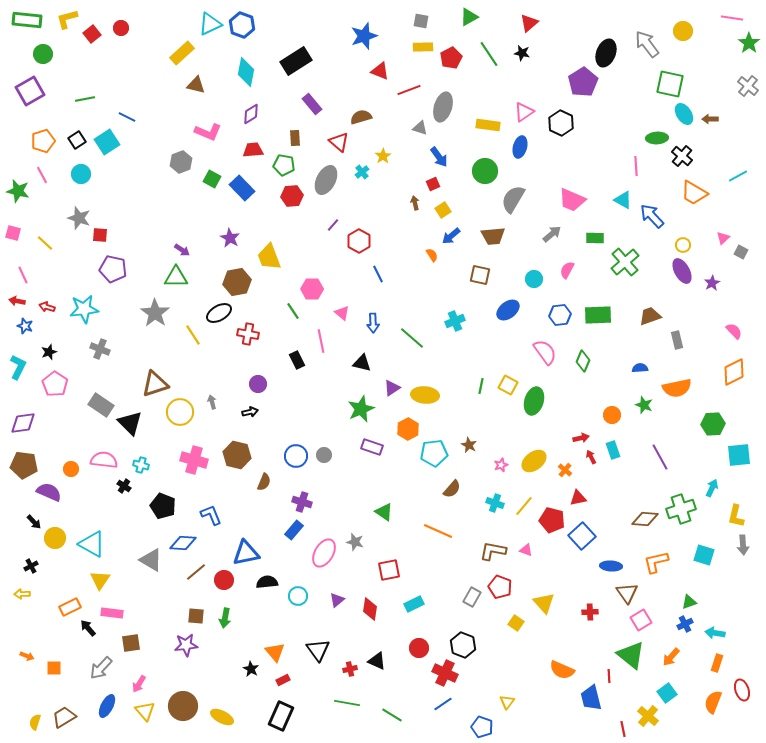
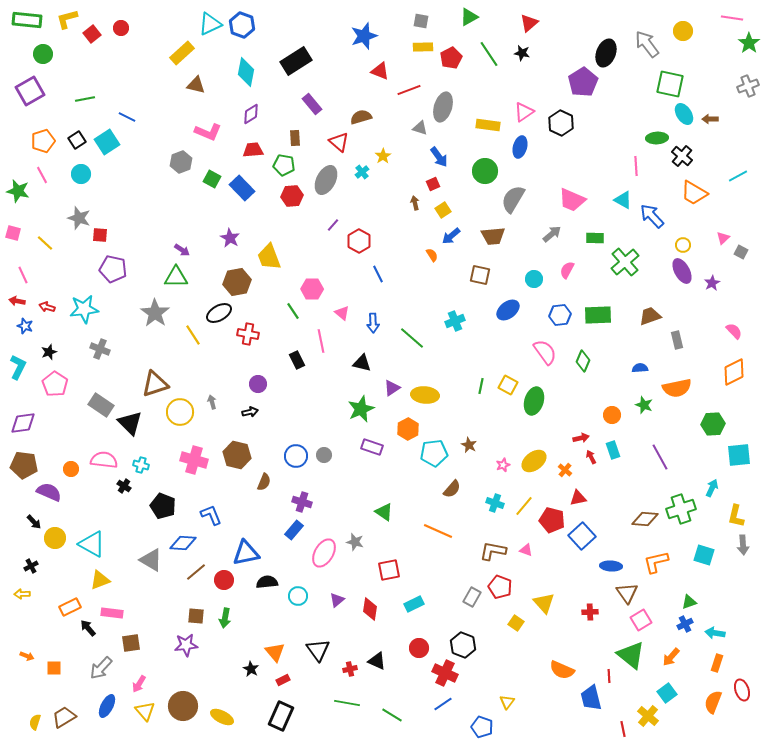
gray cross at (748, 86): rotated 30 degrees clockwise
pink star at (501, 465): moved 2 px right
yellow triangle at (100, 580): rotated 35 degrees clockwise
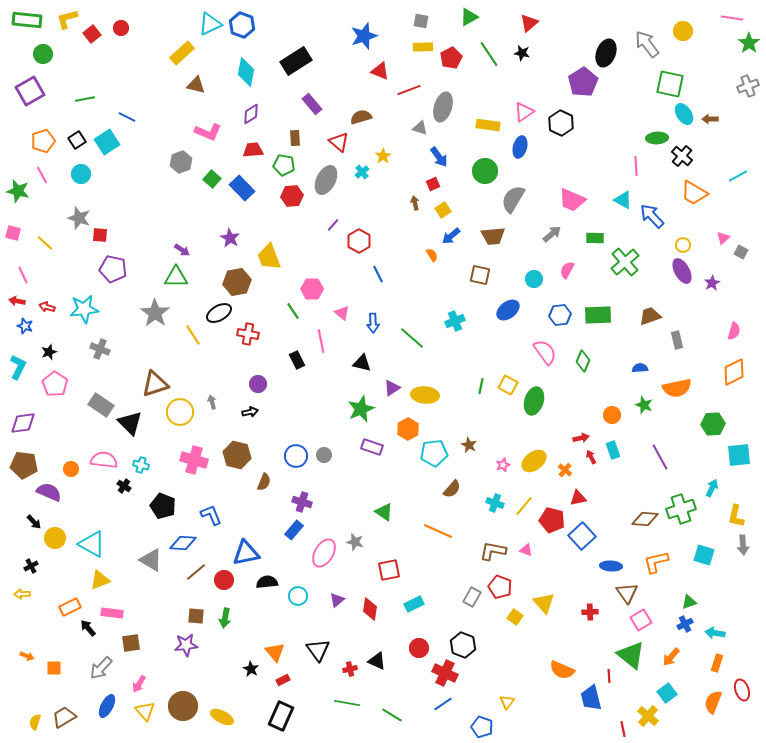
green square at (212, 179): rotated 12 degrees clockwise
pink semicircle at (734, 331): rotated 60 degrees clockwise
yellow square at (516, 623): moved 1 px left, 6 px up
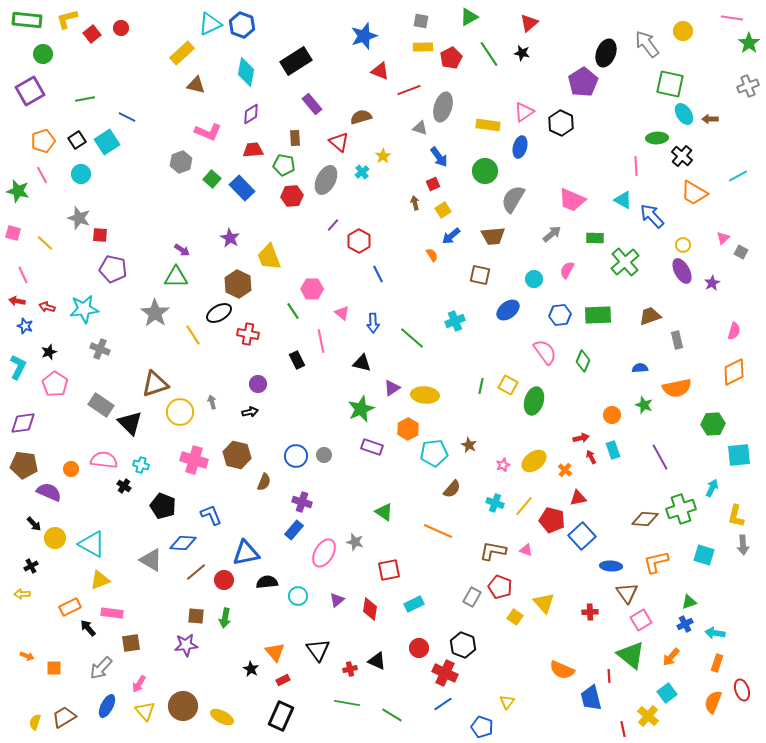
brown hexagon at (237, 282): moved 1 px right, 2 px down; rotated 24 degrees counterclockwise
black arrow at (34, 522): moved 2 px down
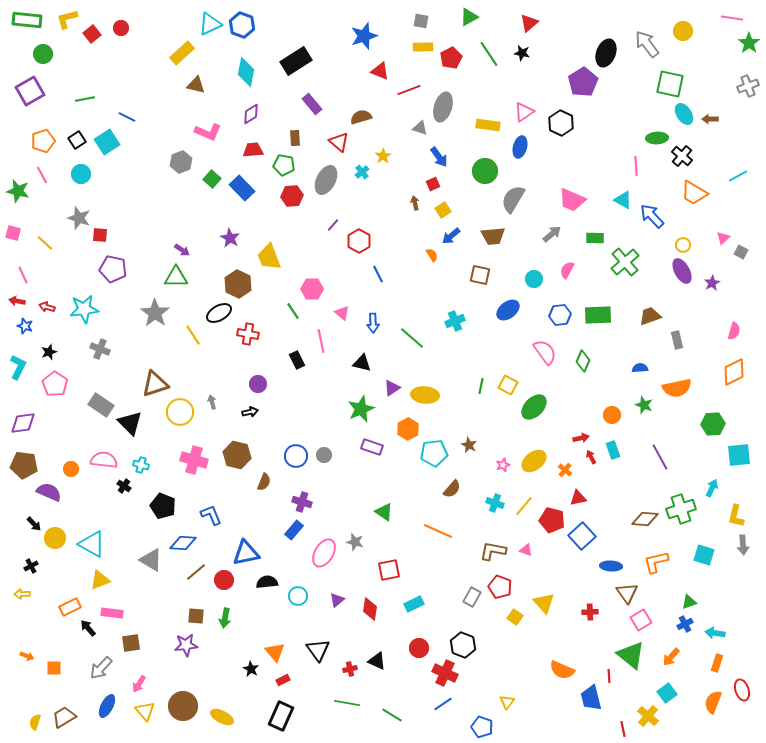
green ellipse at (534, 401): moved 6 px down; rotated 28 degrees clockwise
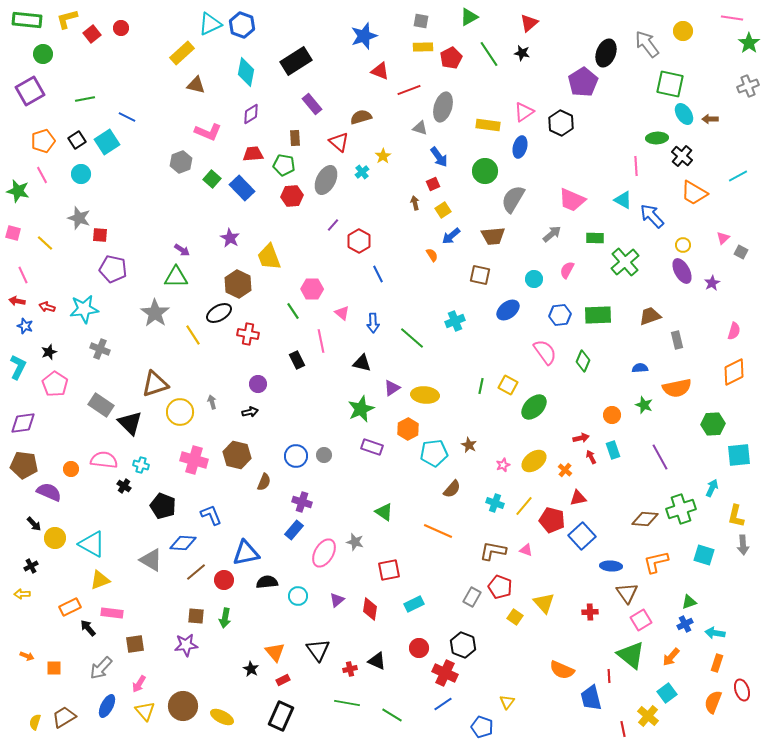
red trapezoid at (253, 150): moved 4 px down
brown square at (131, 643): moved 4 px right, 1 px down
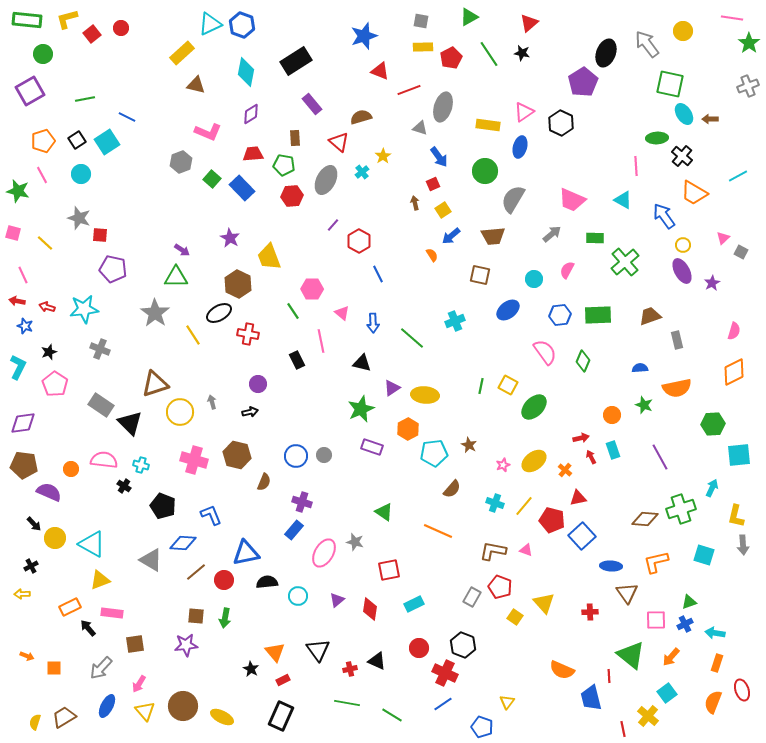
blue arrow at (652, 216): moved 12 px right; rotated 8 degrees clockwise
pink square at (641, 620): moved 15 px right; rotated 30 degrees clockwise
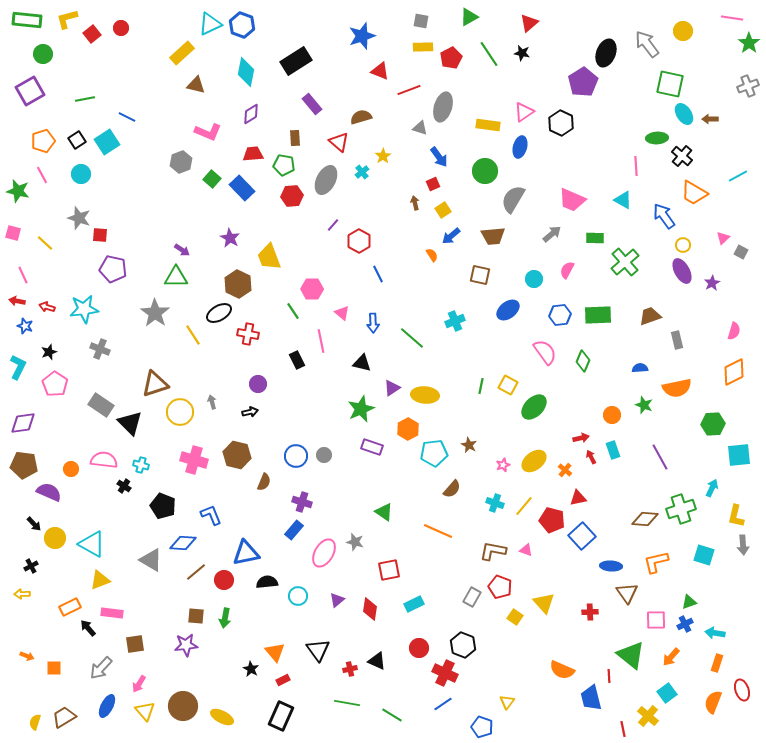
blue star at (364, 36): moved 2 px left
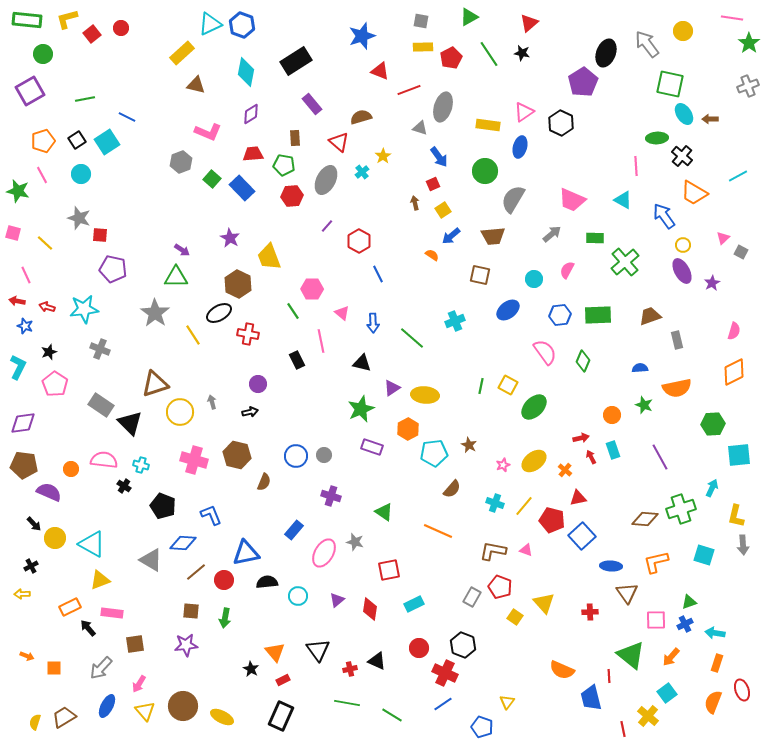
purple line at (333, 225): moved 6 px left, 1 px down
orange semicircle at (432, 255): rotated 24 degrees counterclockwise
pink line at (23, 275): moved 3 px right
purple cross at (302, 502): moved 29 px right, 6 px up
brown square at (196, 616): moved 5 px left, 5 px up
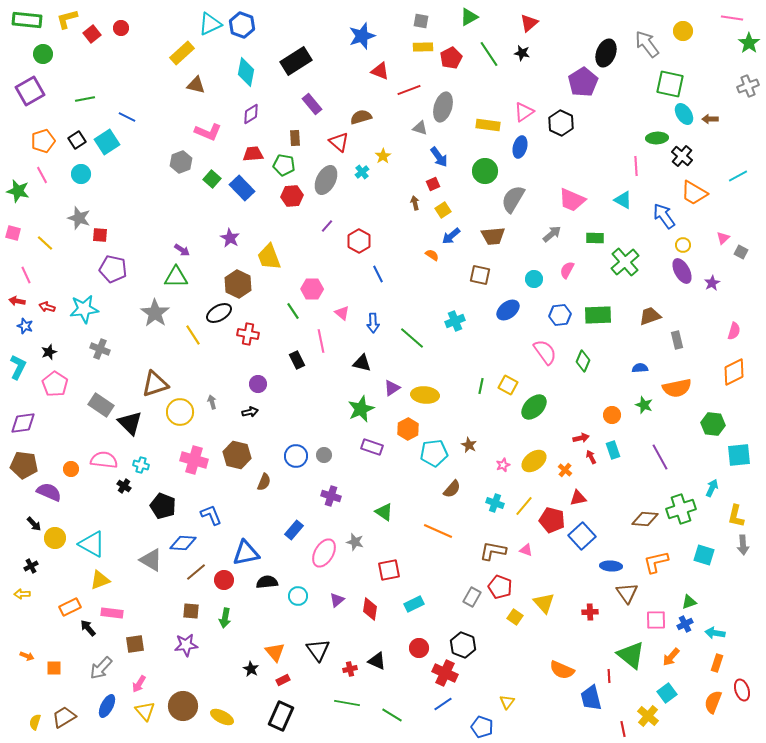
green hexagon at (713, 424): rotated 10 degrees clockwise
